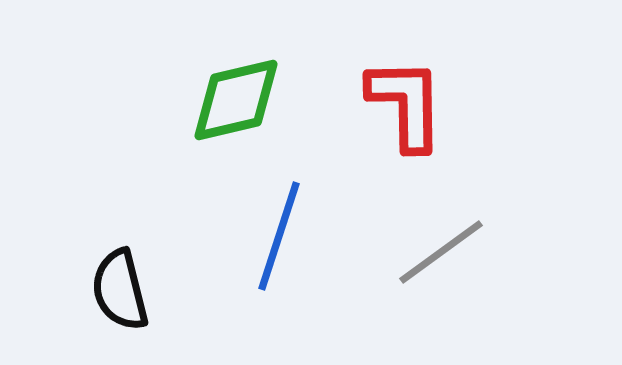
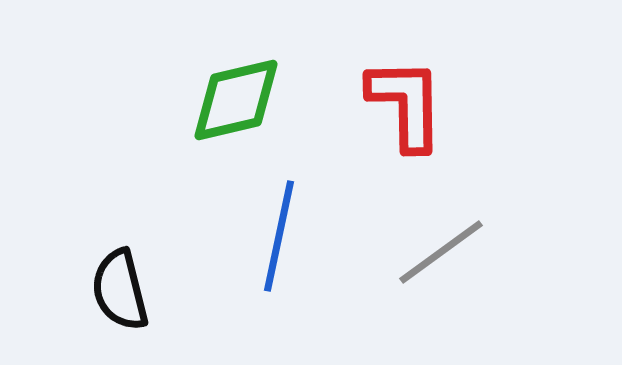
blue line: rotated 6 degrees counterclockwise
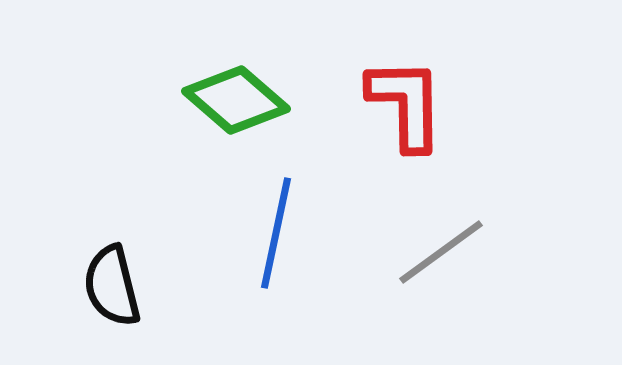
green diamond: rotated 54 degrees clockwise
blue line: moved 3 px left, 3 px up
black semicircle: moved 8 px left, 4 px up
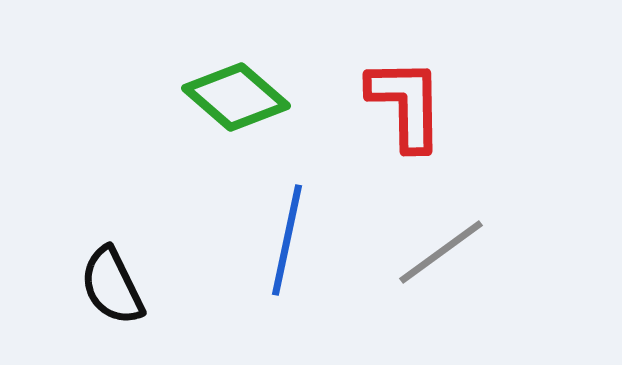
green diamond: moved 3 px up
blue line: moved 11 px right, 7 px down
black semicircle: rotated 12 degrees counterclockwise
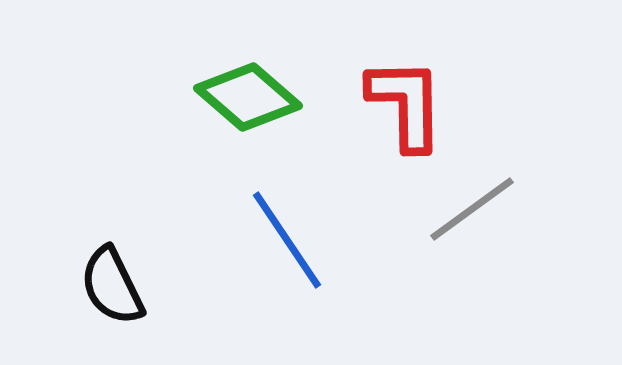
green diamond: moved 12 px right
blue line: rotated 46 degrees counterclockwise
gray line: moved 31 px right, 43 px up
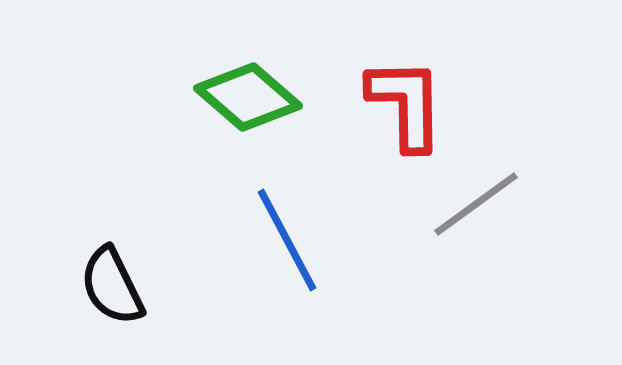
gray line: moved 4 px right, 5 px up
blue line: rotated 6 degrees clockwise
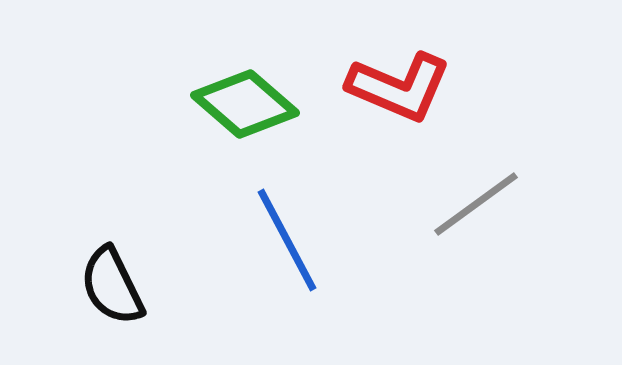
green diamond: moved 3 px left, 7 px down
red L-shape: moved 7 px left, 17 px up; rotated 114 degrees clockwise
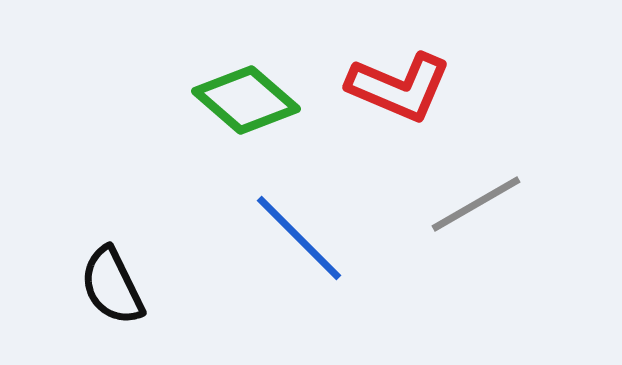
green diamond: moved 1 px right, 4 px up
gray line: rotated 6 degrees clockwise
blue line: moved 12 px right, 2 px up; rotated 17 degrees counterclockwise
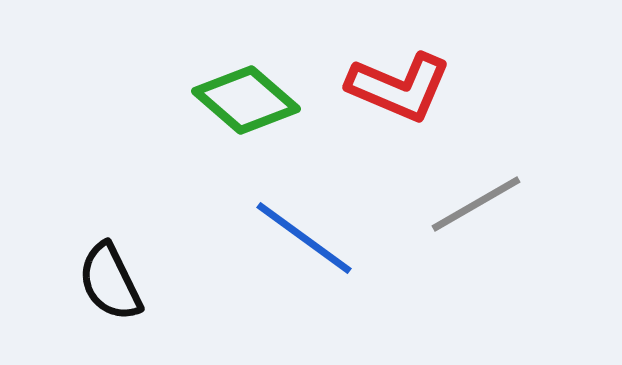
blue line: moved 5 px right; rotated 9 degrees counterclockwise
black semicircle: moved 2 px left, 4 px up
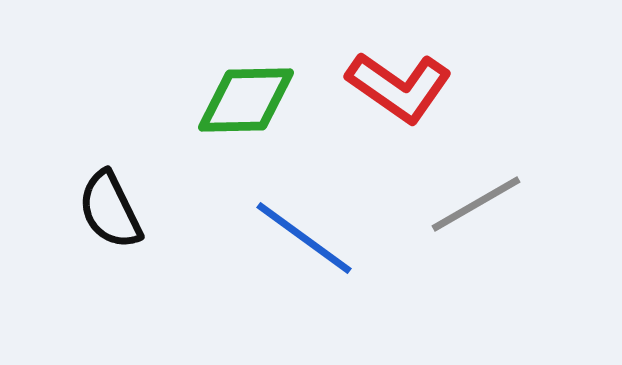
red L-shape: rotated 12 degrees clockwise
green diamond: rotated 42 degrees counterclockwise
black semicircle: moved 72 px up
